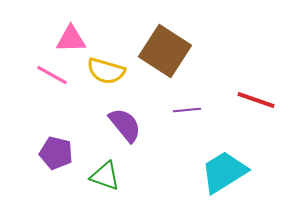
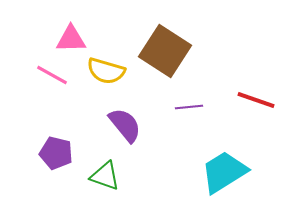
purple line: moved 2 px right, 3 px up
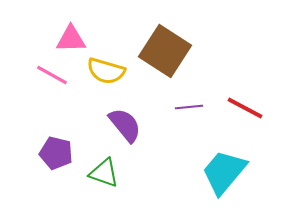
red line: moved 11 px left, 8 px down; rotated 9 degrees clockwise
cyan trapezoid: rotated 18 degrees counterclockwise
green triangle: moved 1 px left, 3 px up
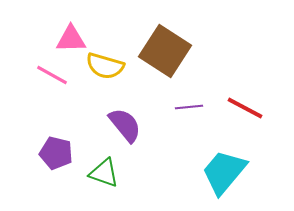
yellow semicircle: moved 1 px left, 5 px up
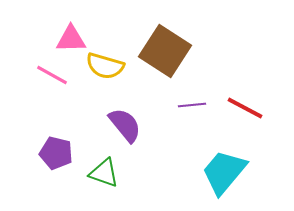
purple line: moved 3 px right, 2 px up
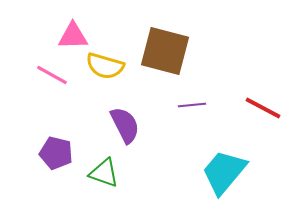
pink triangle: moved 2 px right, 3 px up
brown square: rotated 18 degrees counterclockwise
red line: moved 18 px right
purple semicircle: rotated 12 degrees clockwise
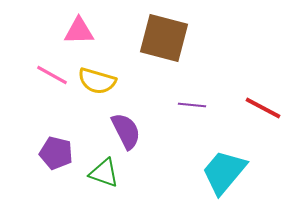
pink triangle: moved 6 px right, 5 px up
brown square: moved 1 px left, 13 px up
yellow semicircle: moved 8 px left, 15 px down
purple line: rotated 12 degrees clockwise
purple semicircle: moved 1 px right, 6 px down
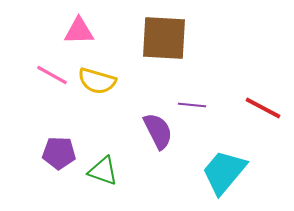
brown square: rotated 12 degrees counterclockwise
purple semicircle: moved 32 px right
purple pentagon: moved 3 px right; rotated 12 degrees counterclockwise
green triangle: moved 1 px left, 2 px up
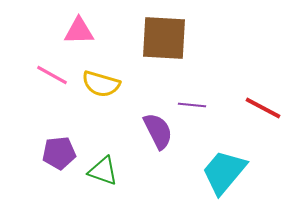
yellow semicircle: moved 4 px right, 3 px down
purple pentagon: rotated 8 degrees counterclockwise
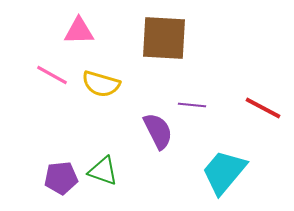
purple pentagon: moved 2 px right, 25 px down
